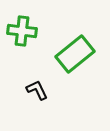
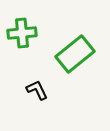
green cross: moved 2 px down; rotated 12 degrees counterclockwise
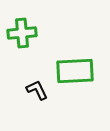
green rectangle: moved 17 px down; rotated 36 degrees clockwise
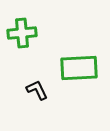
green rectangle: moved 4 px right, 3 px up
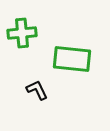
green rectangle: moved 7 px left, 9 px up; rotated 9 degrees clockwise
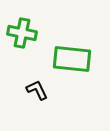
green cross: rotated 16 degrees clockwise
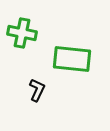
black L-shape: rotated 50 degrees clockwise
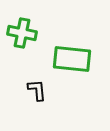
black L-shape: rotated 30 degrees counterclockwise
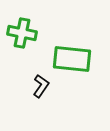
black L-shape: moved 4 px right, 4 px up; rotated 40 degrees clockwise
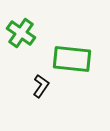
green cross: moved 1 px left; rotated 24 degrees clockwise
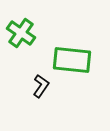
green rectangle: moved 1 px down
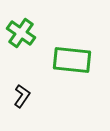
black L-shape: moved 19 px left, 10 px down
